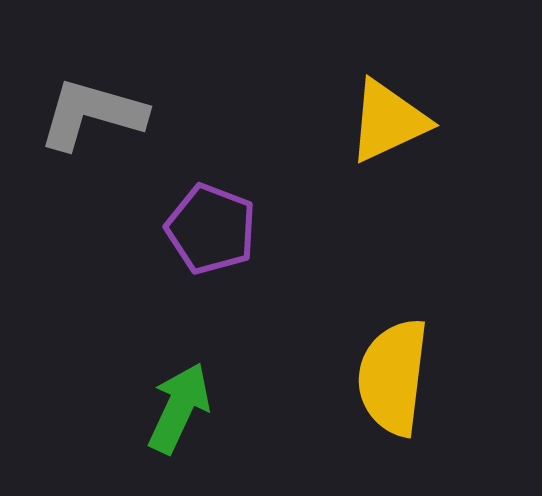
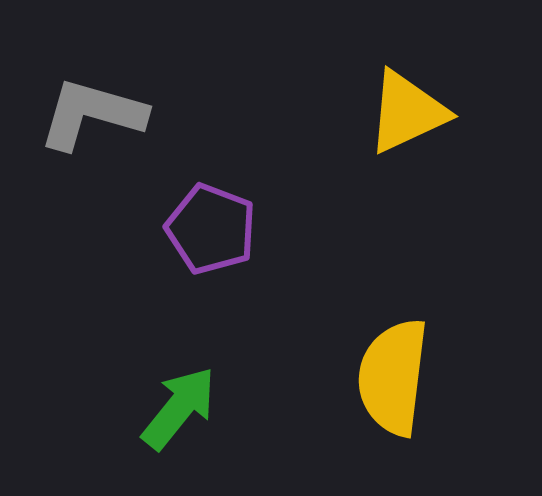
yellow triangle: moved 19 px right, 9 px up
green arrow: rotated 14 degrees clockwise
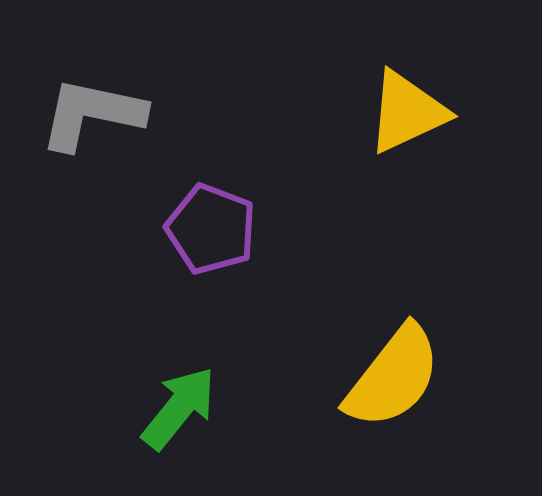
gray L-shape: rotated 4 degrees counterclockwise
yellow semicircle: rotated 149 degrees counterclockwise
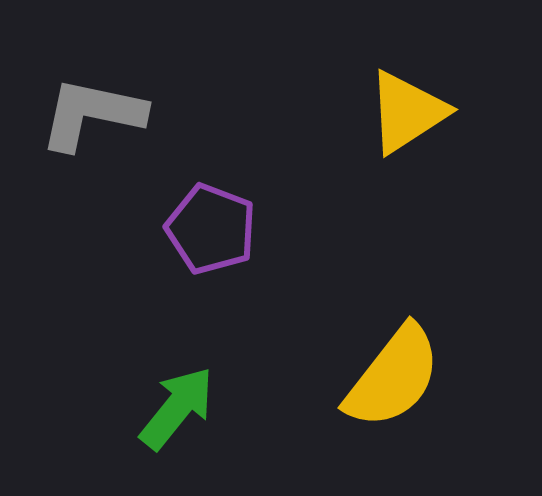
yellow triangle: rotated 8 degrees counterclockwise
green arrow: moved 2 px left
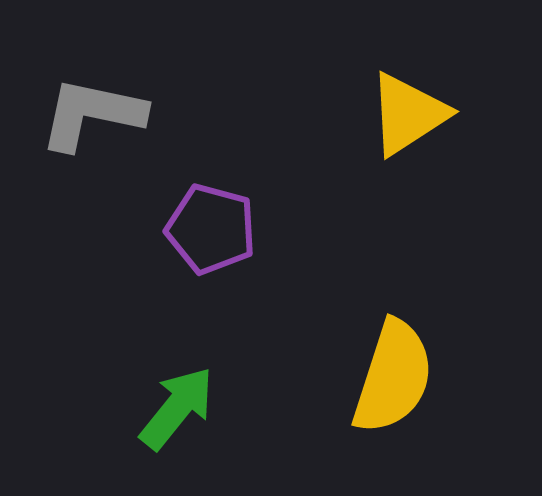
yellow triangle: moved 1 px right, 2 px down
purple pentagon: rotated 6 degrees counterclockwise
yellow semicircle: rotated 20 degrees counterclockwise
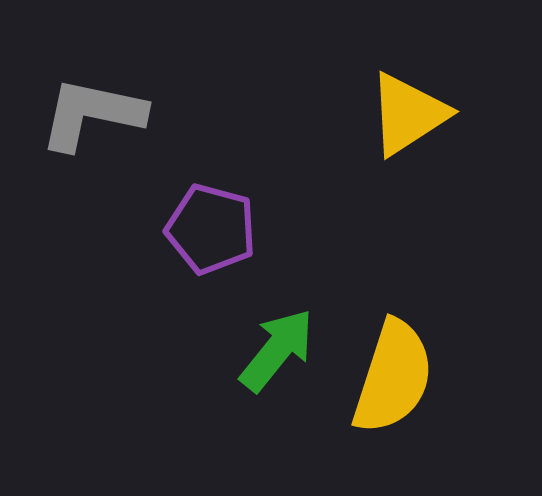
green arrow: moved 100 px right, 58 px up
